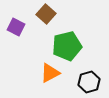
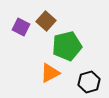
brown square: moved 7 px down
purple square: moved 5 px right
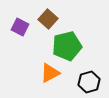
brown square: moved 2 px right, 2 px up
purple square: moved 1 px left
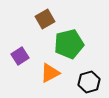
brown square: moved 3 px left; rotated 18 degrees clockwise
purple square: moved 29 px down; rotated 30 degrees clockwise
green pentagon: moved 2 px right, 2 px up
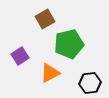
black hexagon: moved 1 px right, 1 px down; rotated 10 degrees clockwise
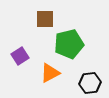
brown square: rotated 30 degrees clockwise
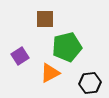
green pentagon: moved 2 px left, 3 px down
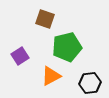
brown square: rotated 18 degrees clockwise
orange triangle: moved 1 px right, 3 px down
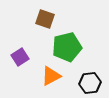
purple square: moved 1 px down
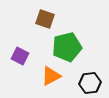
purple square: moved 1 px up; rotated 30 degrees counterclockwise
